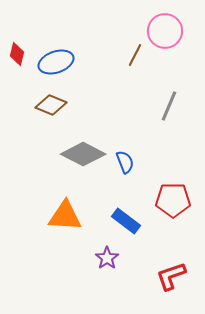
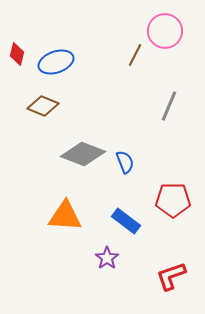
brown diamond: moved 8 px left, 1 px down
gray diamond: rotated 6 degrees counterclockwise
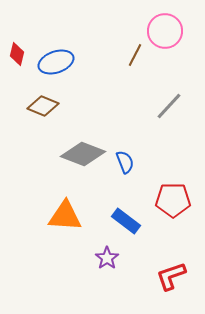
gray line: rotated 20 degrees clockwise
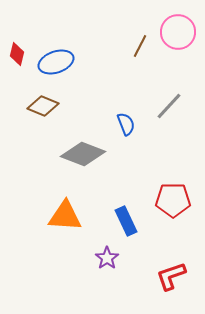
pink circle: moved 13 px right, 1 px down
brown line: moved 5 px right, 9 px up
blue semicircle: moved 1 px right, 38 px up
blue rectangle: rotated 28 degrees clockwise
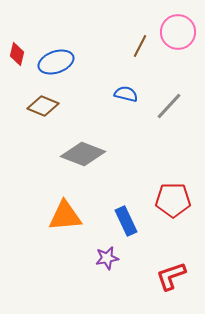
blue semicircle: moved 30 px up; rotated 55 degrees counterclockwise
orange triangle: rotated 9 degrees counterclockwise
purple star: rotated 25 degrees clockwise
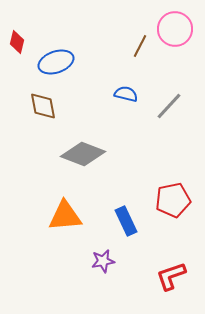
pink circle: moved 3 px left, 3 px up
red diamond: moved 12 px up
brown diamond: rotated 56 degrees clockwise
red pentagon: rotated 12 degrees counterclockwise
purple star: moved 4 px left, 3 px down
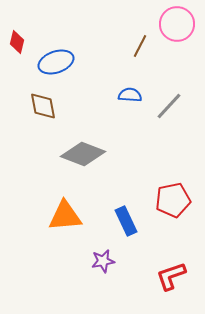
pink circle: moved 2 px right, 5 px up
blue semicircle: moved 4 px right, 1 px down; rotated 10 degrees counterclockwise
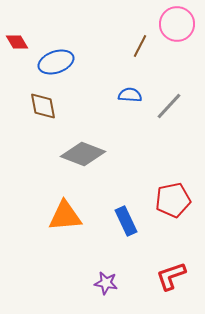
red diamond: rotated 45 degrees counterclockwise
purple star: moved 3 px right, 22 px down; rotated 20 degrees clockwise
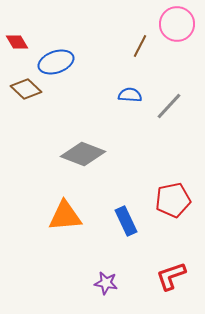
brown diamond: moved 17 px left, 17 px up; rotated 36 degrees counterclockwise
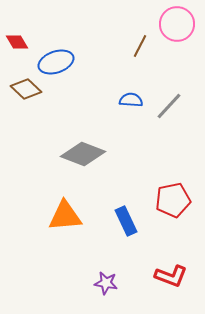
blue semicircle: moved 1 px right, 5 px down
red L-shape: rotated 140 degrees counterclockwise
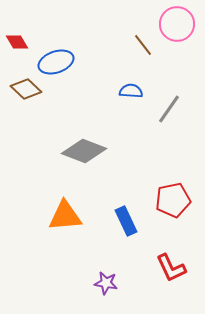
brown line: moved 3 px right, 1 px up; rotated 65 degrees counterclockwise
blue semicircle: moved 9 px up
gray line: moved 3 px down; rotated 8 degrees counterclockwise
gray diamond: moved 1 px right, 3 px up
red L-shape: moved 8 px up; rotated 44 degrees clockwise
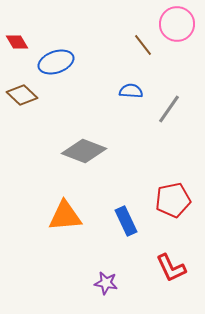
brown diamond: moved 4 px left, 6 px down
